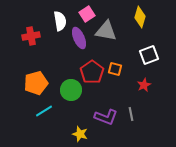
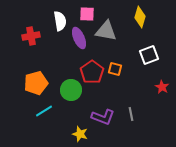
pink square: rotated 35 degrees clockwise
red star: moved 18 px right, 2 px down; rotated 16 degrees counterclockwise
purple L-shape: moved 3 px left
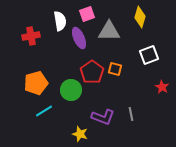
pink square: rotated 21 degrees counterclockwise
gray triangle: moved 3 px right; rotated 10 degrees counterclockwise
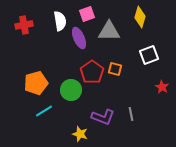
red cross: moved 7 px left, 11 px up
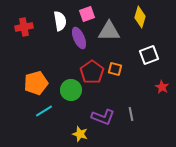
red cross: moved 2 px down
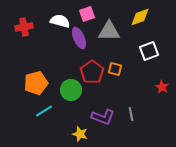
yellow diamond: rotated 55 degrees clockwise
white semicircle: rotated 66 degrees counterclockwise
white square: moved 4 px up
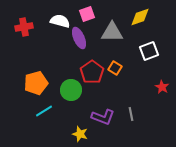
gray triangle: moved 3 px right, 1 px down
orange square: moved 1 px up; rotated 16 degrees clockwise
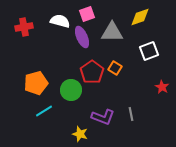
purple ellipse: moved 3 px right, 1 px up
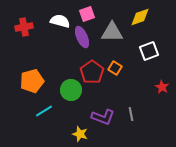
orange pentagon: moved 4 px left, 2 px up
